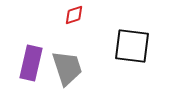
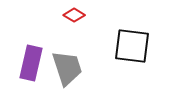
red diamond: rotated 50 degrees clockwise
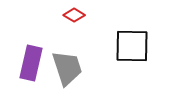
black square: rotated 6 degrees counterclockwise
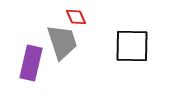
red diamond: moved 2 px right, 2 px down; rotated 35 degrees clockwise
gray trapezoid: moved 5 px left, 26 px up
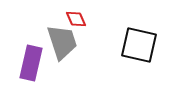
red diamond: moved 2 px down
black square: moved 7 px right, 1 px up; rotated 12 degrees clockwise
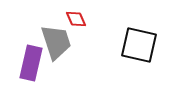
gray trapezoid: moved 6 px left
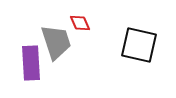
red diamond: moved 4 px right, 4 px down
purple rectangle: rotated 16 degrees counterclockwise
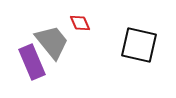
gray trapezoid: moved 4 px left; rotated 21 degrees counterclockwise
purple rectangle: moved 1 px right, 1 px up; rotated 20 degrees counterclockwise
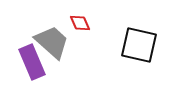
gray trapezoid: rotated 9 degrees counterclockwise
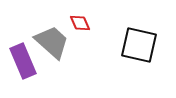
purple rectangle: moved 9 px left, 1 px up
